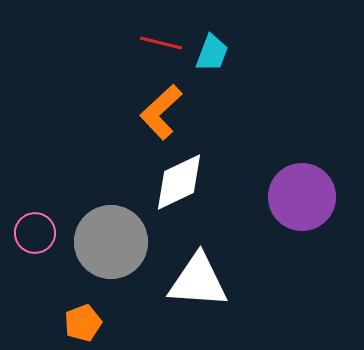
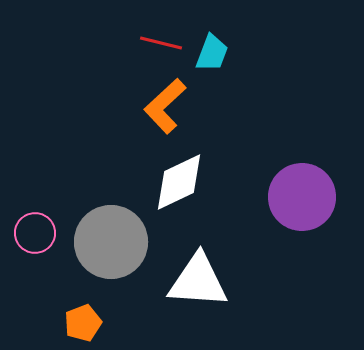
orange L-shape: moved 4 px right, 6 px up
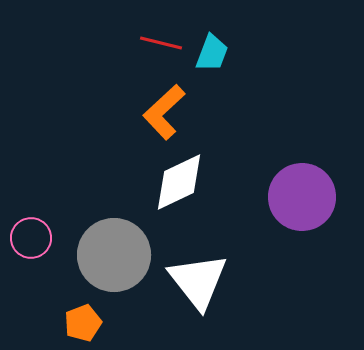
orange L-shape: moved 1 px left, 6 px down
pink circle: moved 4 px left, 5 px down
gray circle: moved 3 px right, 13 px down
white triangle: rotated 48 degrees clockwise
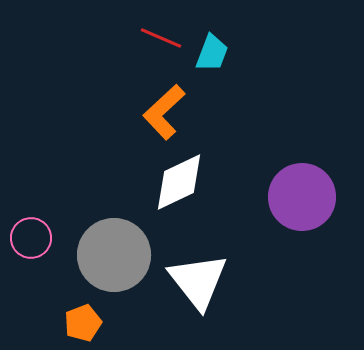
red line: moved 5 px up; rotated 9 degrees clockwise
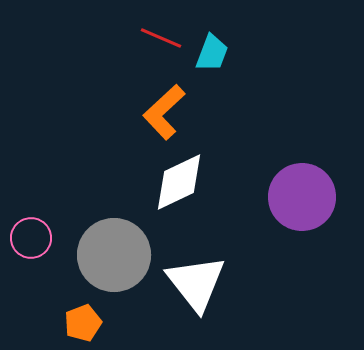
white triangle: moved 2 px left, 2 px down
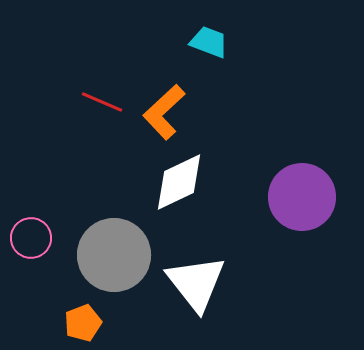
red line: moved 59 px left, 64 px down
cyan trapezoid: moved 3 px left, 11 px up; rotated 90 degrees counterclockwise
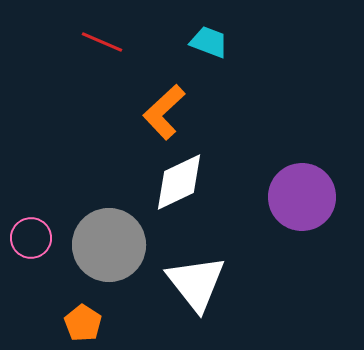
red line: moved 60 px up
gray circle: moved 5 px left, 10 px up
orange pentagon: rotated 18 degrees counterclockwise
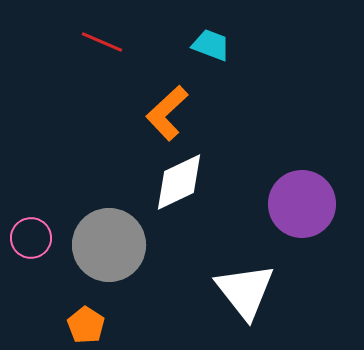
cyan trapezoid: moved 2 px right, 3 px down
orange L-shape: moved 3 px right, 1 px down
purple circle: moved 7 px down
white triangle: moved 49 px right, 8 px down
orange pentagon: moved 3 px right, 2 px down
